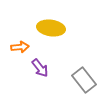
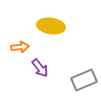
yellow ellipse: moved 2 px up
gray rectangle: rotated 75 degrees counterclockwise
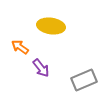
orange arrow: rotated 138 degrees counterclockwise
purple arrow: moved 1 px right
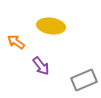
orange arrow: moved 4 px left, 5 px up
purple arrow: moved 2 px up
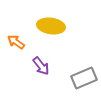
gray rectangle: moved 2 px up
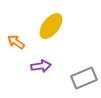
yellow ellipse: rotated 60 degrees counterclockwise
purple arrow: rotated 60 degrees counterclockwise
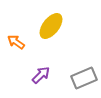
purple arrow: moved 9 px down; rotated 36 degrees counterclockwise
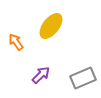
orange arrow: rotated 18 degrees clockwise
gray rectangle: moved 1 px left
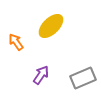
yellow ellipse: rotated 8 degrees clockwise
purple arrow: rotated 12 degrees counterclockwise
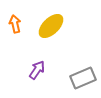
orange arrow: moved 1 px left, 18 px up; rotated 24 degrees clockwise
purple arrow: moved 4 px left, 5 px up
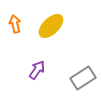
gray rectangle: rotated 10 degrees counterclockwise
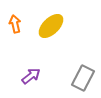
purple arrow: moved 6 px left, 6 px down; rotated 18 degrees clockwise
gray rectangle: rotated 30 degrees counterclockwise
